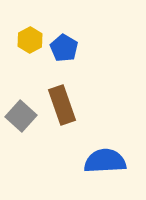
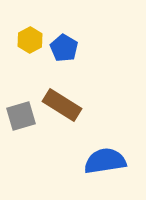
brown rectangle: rotated 39 degrees counterclockwise
gray square: rotated 32 degrees clockwise
blue semicircle: rotated 6 degrees counterclockwise
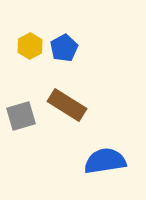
yellow hexagon: moved 6 px down
blue pentagon: rotated 12 degrees clockwise
brown rectangle: moved 5 px right
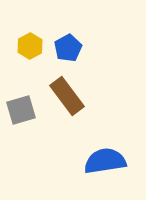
blue pentagon: moved 4 px right
brown rectangle: moved 9 px up; rotated 21 degrees clockwise
gray square: moved 6 px up
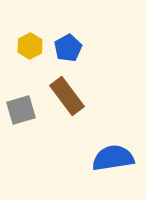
blue semicircle: moved 8 px right, 3 px up
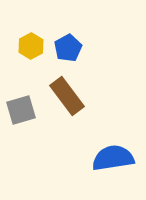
yellow hexagon: moved 1 px right
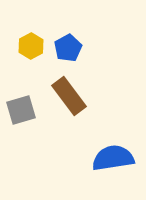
brown rectangle: moved 2 px right
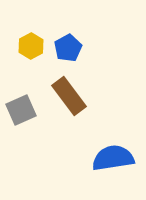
gray square: rotated 8 degrees counterclockwise
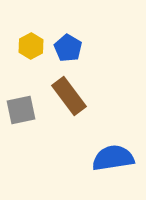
blue pentagon: rotated 12 degrees counterclockwise
gray square: rotated 12 degrees clockwise
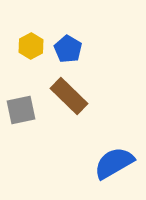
blue pentagon: moved 1 px down
brown rectangle: rotated 9 degrees counterclockwise
blue semicircle: moved 1 px right, 5 px down; rotated 21 degrees counterclockwise
